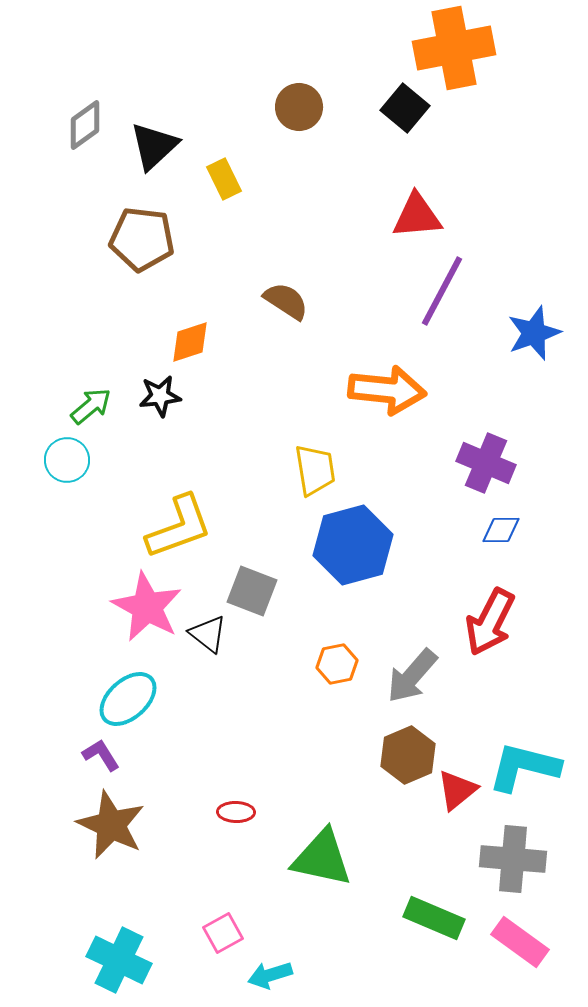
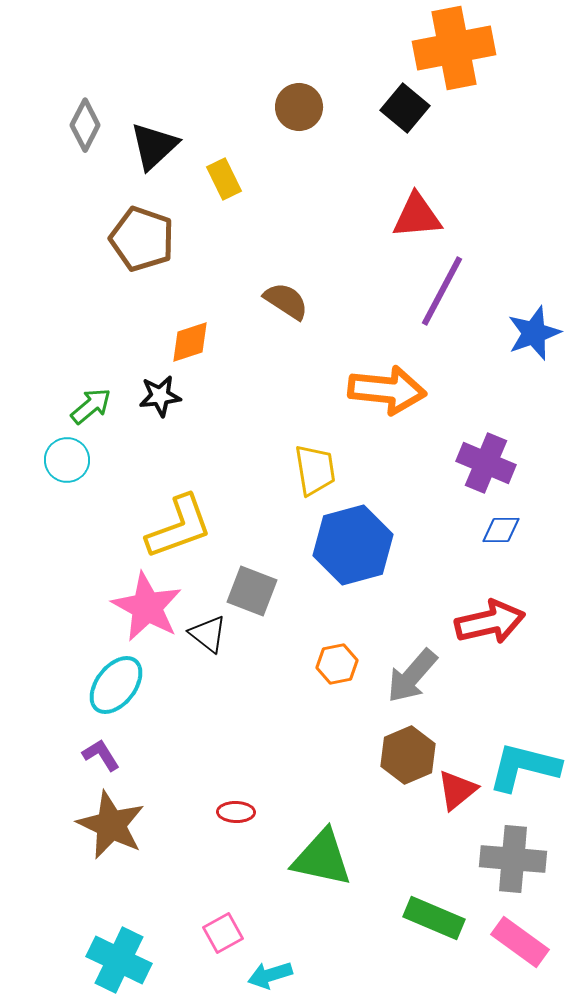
gray diamond at (85, 125): rotated 27 degrees counterclockwise
brown pentagon at (142, 239): rotated 12 degrees clockwise
red arrow at (490, 622): rotated 130 degrees counterclockwise
cyan ellipse at (128, 699): moved 12 px left, 14 px up; rotated 10 degrees counterclockwise
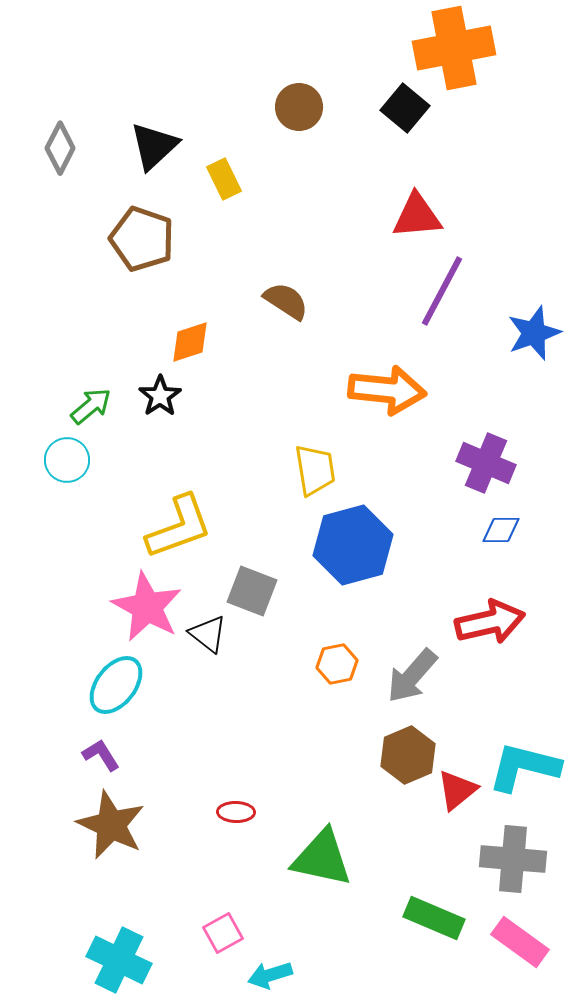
gray diamond at (85, 125): moved 25 px left, 23 px down
black star at (160, 396): rotated 27 degrees counterclockwise
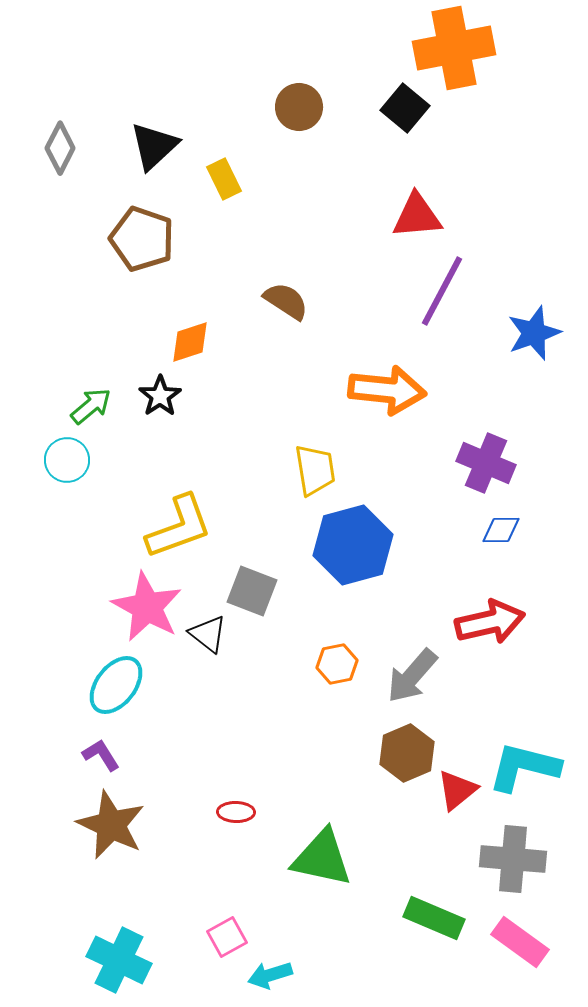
brown hexagon at (408, 755): moved 1 px left, 2 px up
pink square at (223, 933): moved 4 px right, 4 px down
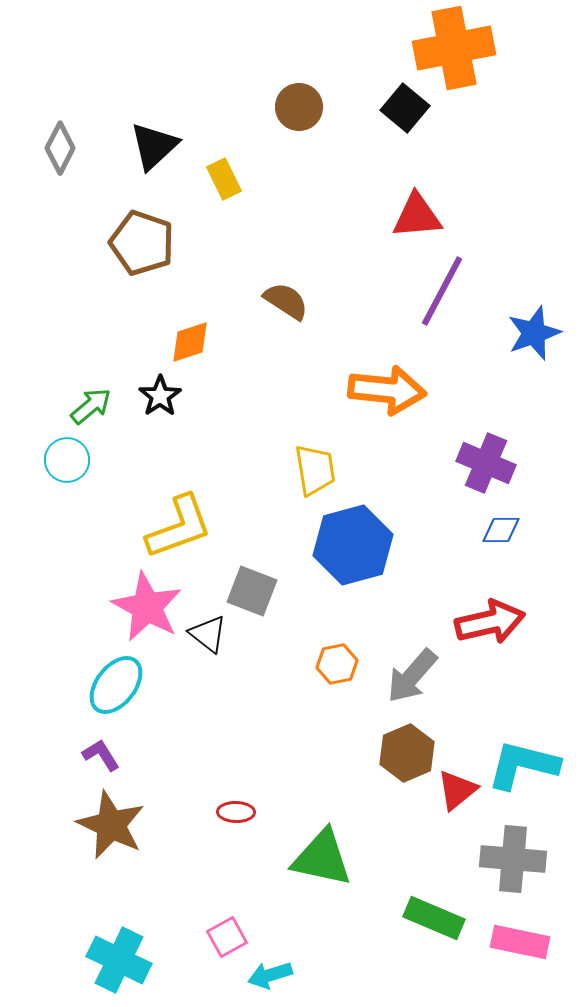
brown pentagon at (142, 239): moved 4 px down
cyan L-shape at (524, 767): moved 1 px left, 2 px up
pink rectangle at (520, 942): rotated 24 degrees counterclockwise
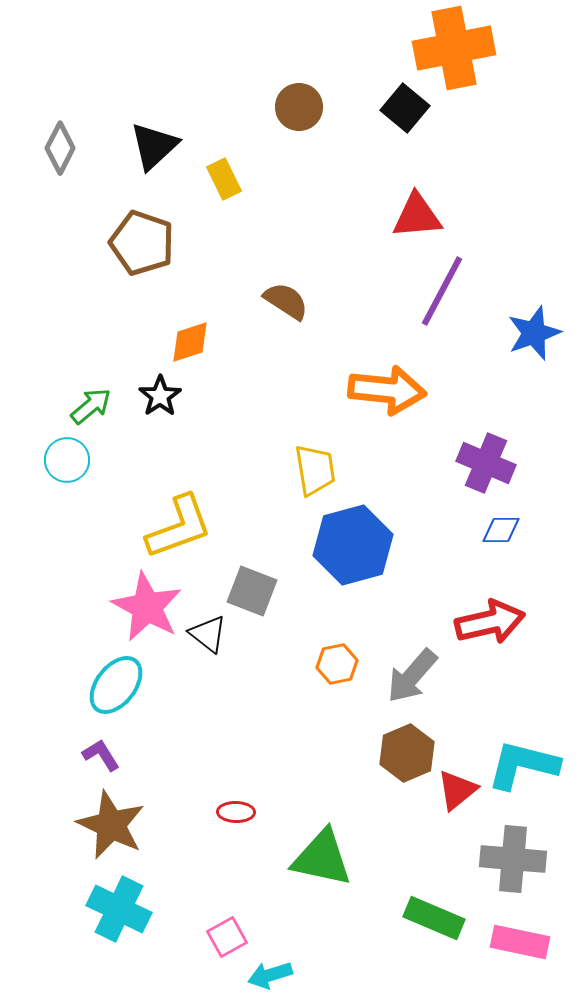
cyan cross at (119, 960): moved 51 px up
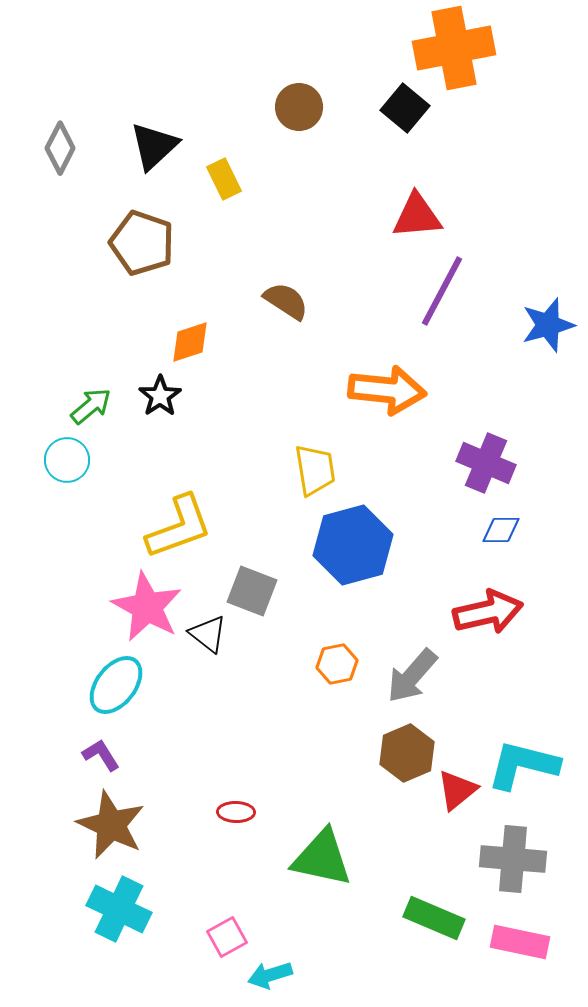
blue star at (534, 333): moved 14 px right, 8 px up; rotated 4 degrees clockwise
red arrow at (490, 622): moved 2 px left, 10 px up
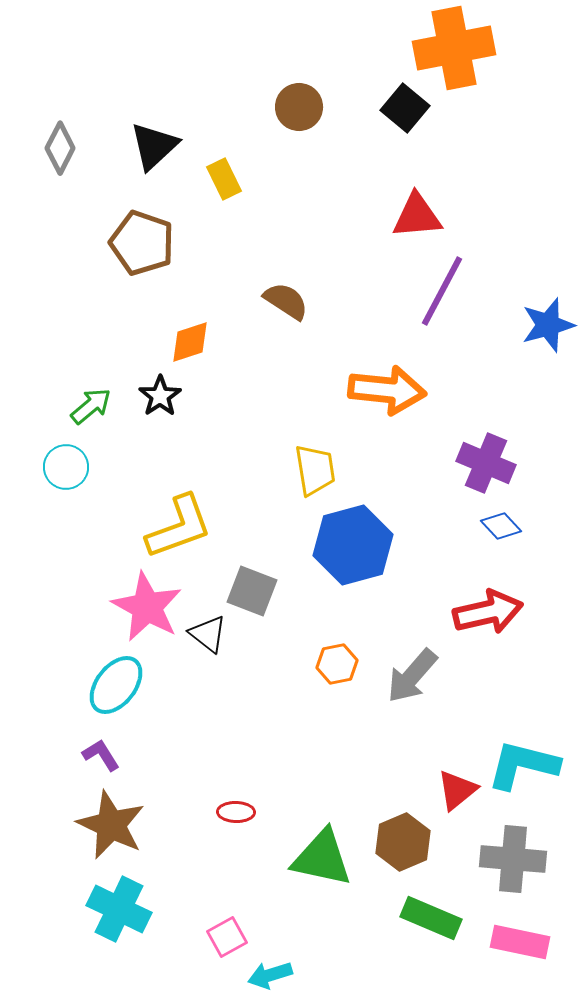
cyan circle at (67, 460): moved 1 px left, 7 px down
blue diamond at (501, 530): moved 4 px up; rotated 48 degrees clockwise
brown hexagon at (407, 753): moved 4 px left, 89 px down
green rectangle at (434, 918): moved 3 px left
